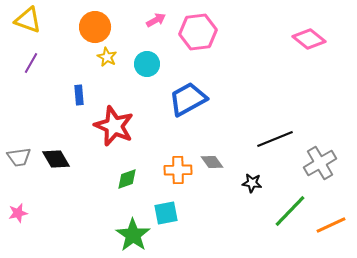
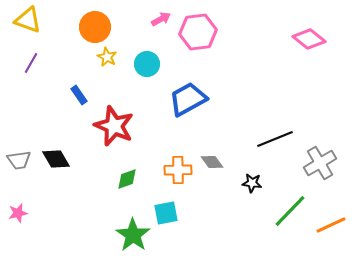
pink arrow: moved 5 px right, 1 px up
blue rectangle: rotated 30 degrees counterclockwise
gray trapezoid: moved 3 px down
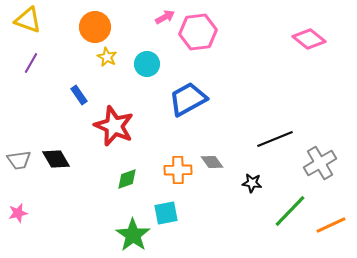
pink arrow: moved 4 px right, 2 px up
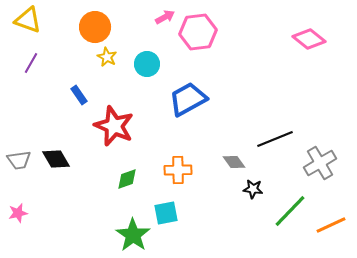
gray diamond: moved 22 px right
black star: moved 1 px right, 6 px down
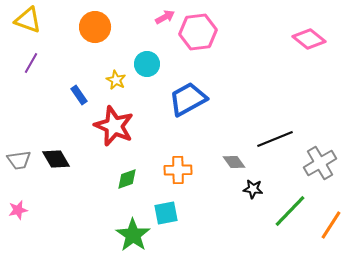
yellow star: moved 9 px right, 23 px down
pink star: moved 3 px up
orange line: rotated 32 degrees counterclockwise
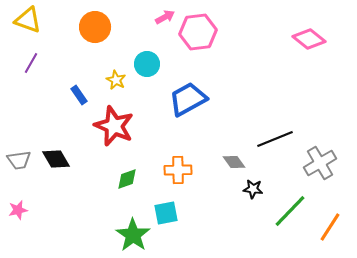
orange line: moved 1 px left, 2 px down
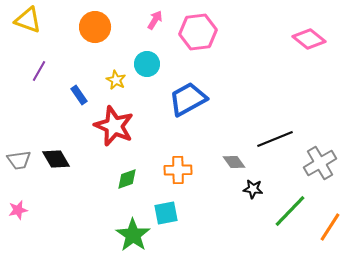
pink arrow: moved 10 px left, 3 px down; rotated 30 degrees counterclockwise
purple line: moved 8 px right, 8 px down
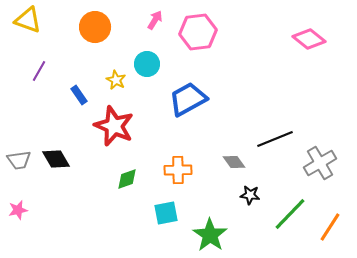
black star: moved 3 px left, 6 px down
green line: moved 3 px down
green star: moved 77 px right
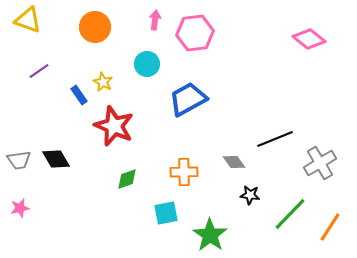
pink arrow: rotated 24 degrees counterclockwise
pink hexagon: moved 3 px left, 1 px down
purple line: rotated 25 degrees clockwise
yellow star: moved 13 px left, 2 px down
orange cross: moved 6 px right, 2 px down
pink star: moved 2 px right, 2 px up
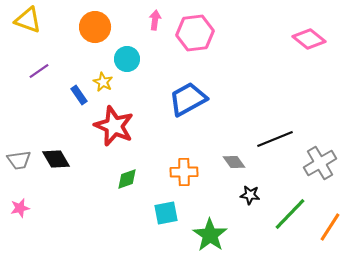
cyan circle: moved 20 px left, 5 px up
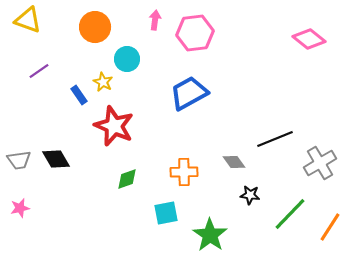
blue trapezoid: moved 1 px right, 6 px up
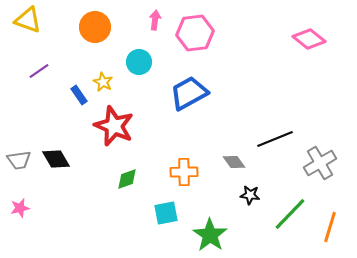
cyan circle: moved 12 px right, 3 px down
orange line: rotated 16 degrees counterclockwise
